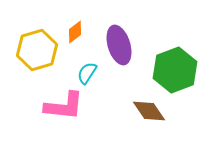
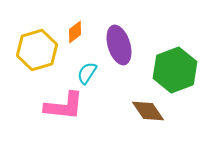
brown diamond: moved 1 px left
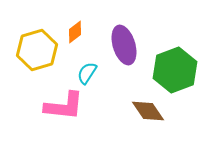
purple ellipse: moved 5 px right
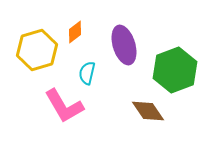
cyan semicircle: rotated 20 degrees counterclockwise
pink L-shape: rotated 54 degrees clockwise
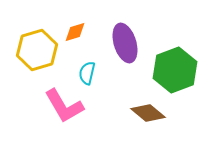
orange diamond: rotated 20 degrees clockwise
purple ellipse: moved 1 px right, 2 px up
brown diamond: moved 2 px down; rotated 16 degrees counterclockwise
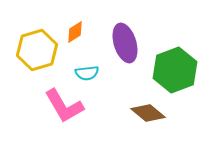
orange diamond: rotated 15 degrees counterclockwise
cyan semicircle: rotated 110 degrees counterclockwise
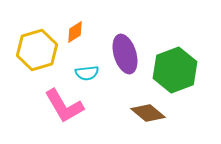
purple ellipse: moved 11 px down
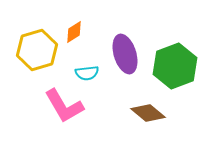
orange diamond: moved 1 px left
green hexagon: moved 4 px up
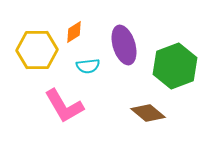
yellow hexagon: rotated 15 degrees clockwise
purple ellipse: moved 1 px left, 9 px up
cyan semicircle: moved 1 px right, 7 px up
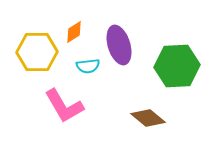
purple ellipse: moved 5 px left
yellow hexagon: moved 2 px down
green hexagon: moved 2 px right; rotated 18 degrees clockwise
brown diamond: moved 5 px down
